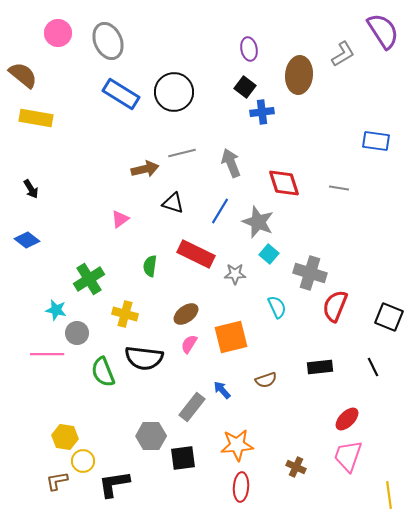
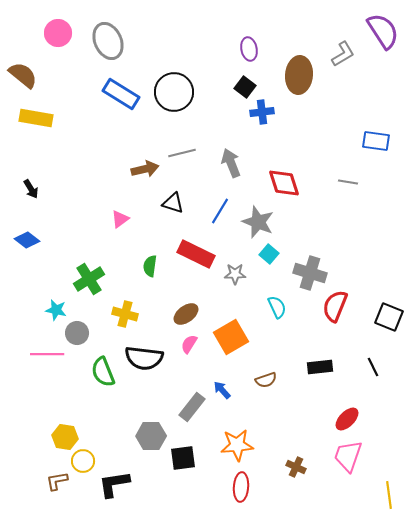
gray line at (339, 188): moved 9 px right, 6 px up
orange square at (231, 337): rotated 16 degrees counterclockwise
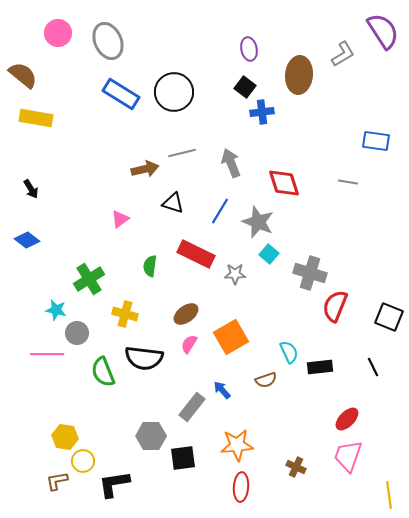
cyan semicircle at (277, 307): moved 12 px right, 45 px down
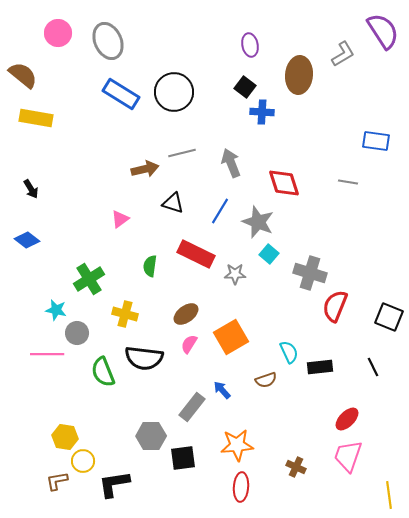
purple ellipse at (249, 49): moved 1 px right, 4 px up
blue cross at (262, 112): rotated 10 degrees clockwise
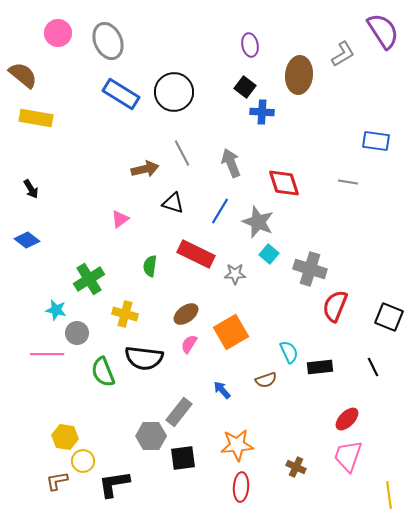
gray line at (182, 153): rotated 76 degrees clockwise
gray cross at (310, 273): moved 4 px up
orange square at (231, 337): moved 5 px up
gray rectangle at (192, 407): moved 13 px left, 5 px down
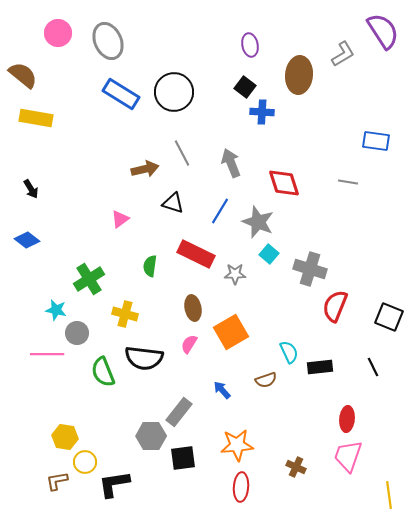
brown ellipse at (186, 314): moved 7 px right, 6 px up; rotated 65 degrees counterclockwise
red ellipse at (347, 419): rotated 40 degrees counterclockwise
yellow circle at (83, 461): moved 2 px right, 1 px down
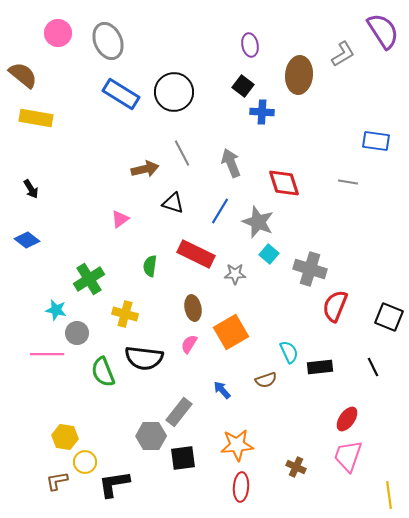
black square at (245, 87): moved 2 px left, 1 px up
red ellipse at (347, 419): rotated 30 degrees clockwise
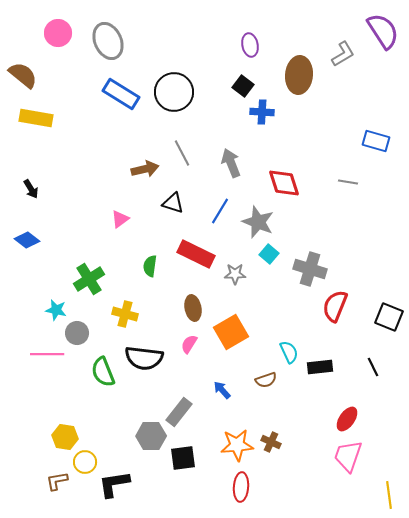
blue rectangle at (376, 141): rotated 8 degrees clockwise
brown cross at (296, 467): moved 25 px left, 25 px up
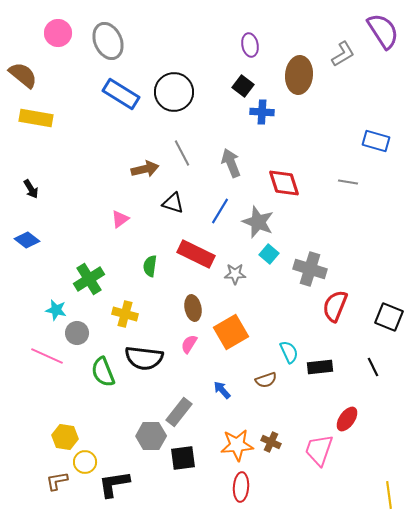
pink line at (47, 354): moved 2 px down; rotated 24 degrees clockwise
pink trapezoid at (348, 456): moved 29 px left, 6 px up
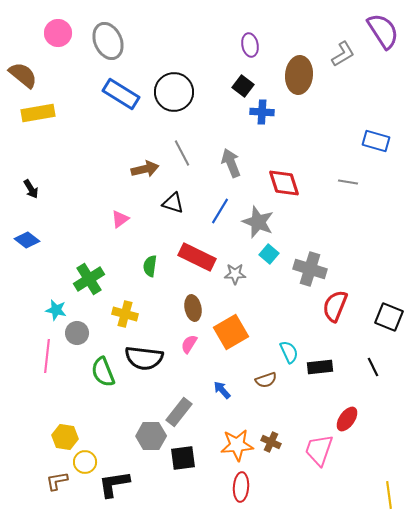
yellow rectangle at (36, 118): moved 2 px right, 5 px up; rotated 20 degrees counterclockwise
red rectangle at (196, 254): moved 1 px right, 3 px down
pink line at (47, 356): rotated 72 degrees clockwise
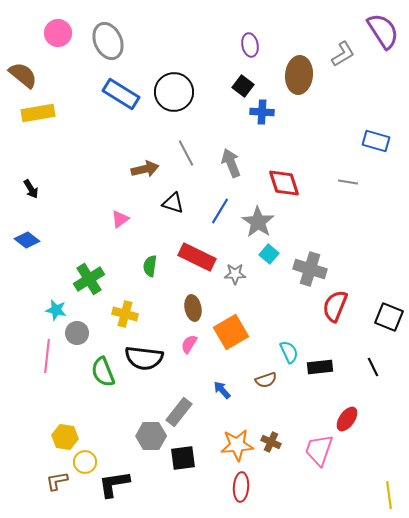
gray line at (182, 153): moved 4 px right
gray star at (258, 222): rotated 12 degrees clockwise
